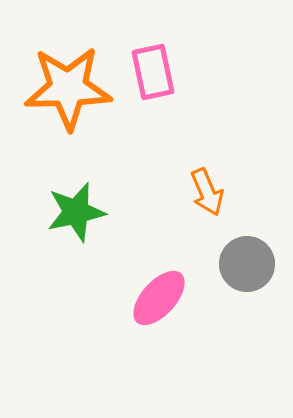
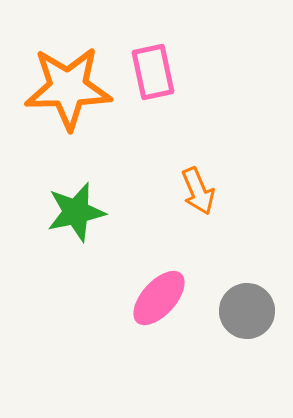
orange arrow: moved 9 px left, 1 px up
gray circle: moved 47 px down
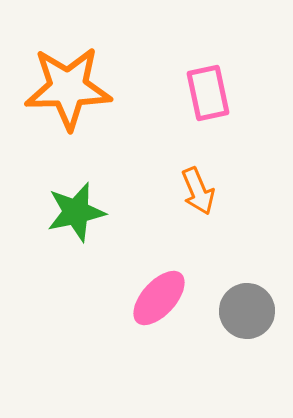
pink rectangle: moved 55 px right, 21 px down
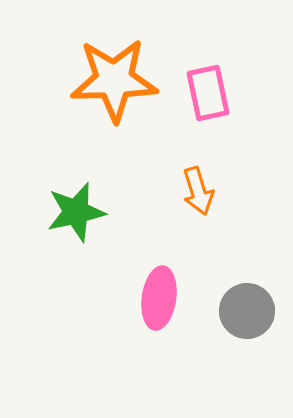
orange star: moved 46 px right, 8 px up
orange arrow: rotated 6 degrees clockwise
pink ellipse: rotated 34 degrees counterclockwise
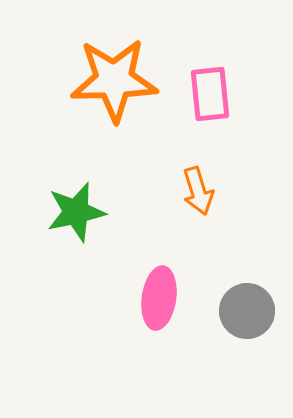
pink rectangle: moved 2 px right, 1 px down; rotated 6 degrees clockwise
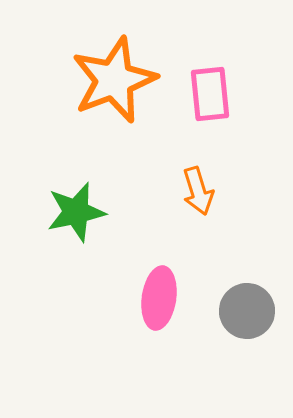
orange star: rotated 20 degrees counterclockwise
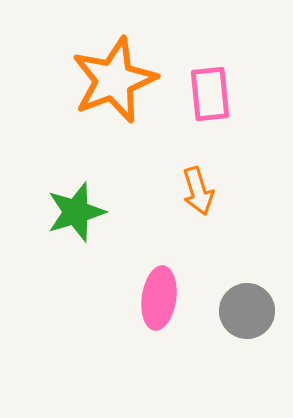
green star: rotated 4 degrees counterclockwise
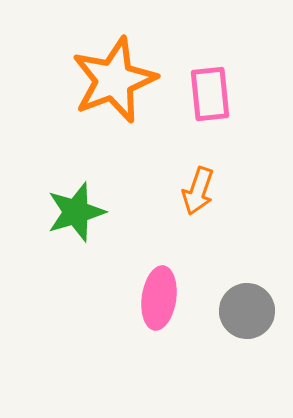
orange arrow: rotated 36 degrees clockwise
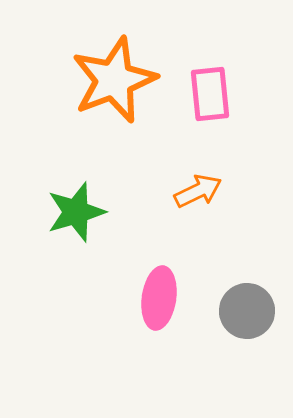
orange arrow: rotated 135 degrees counterclockwise
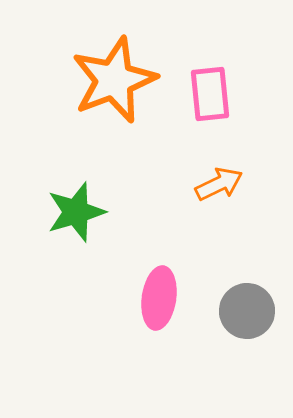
orange arrow: moved 21 px right, 7 px up
